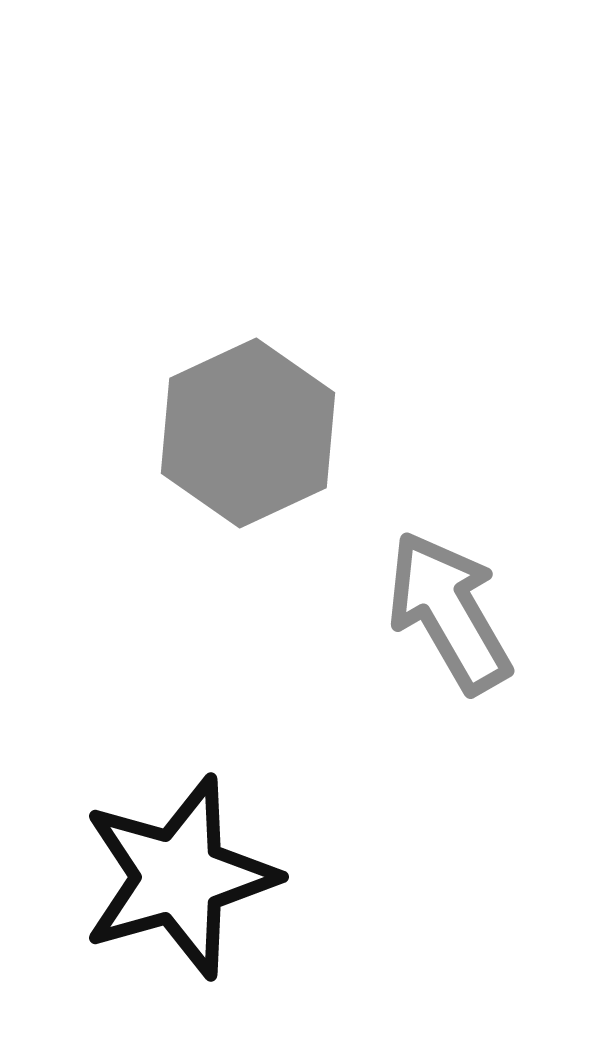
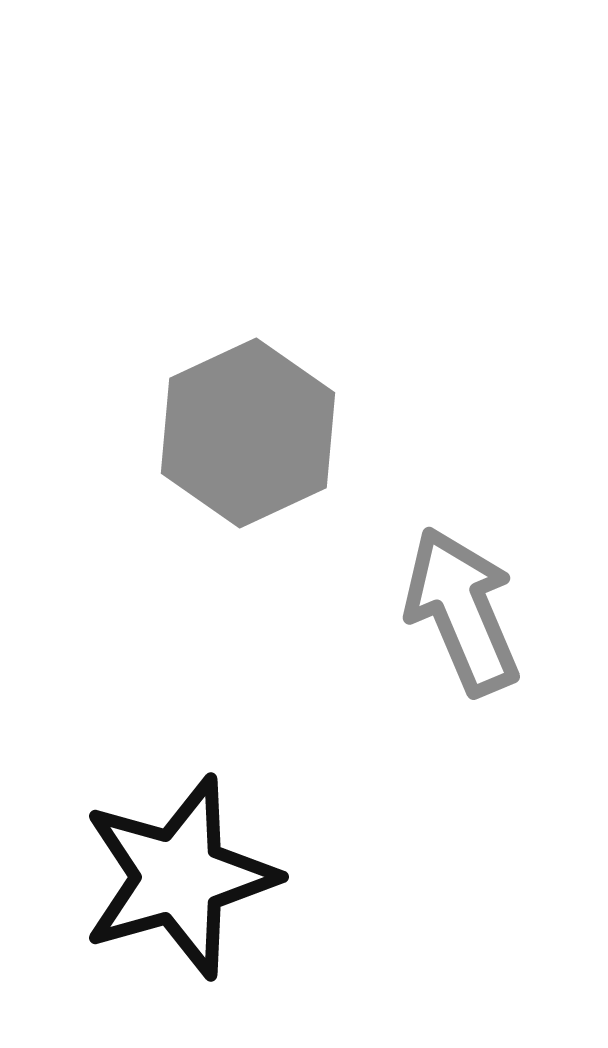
gray arrow: moved 13 px right, 1 px up; rotated 7 degrees clockwise
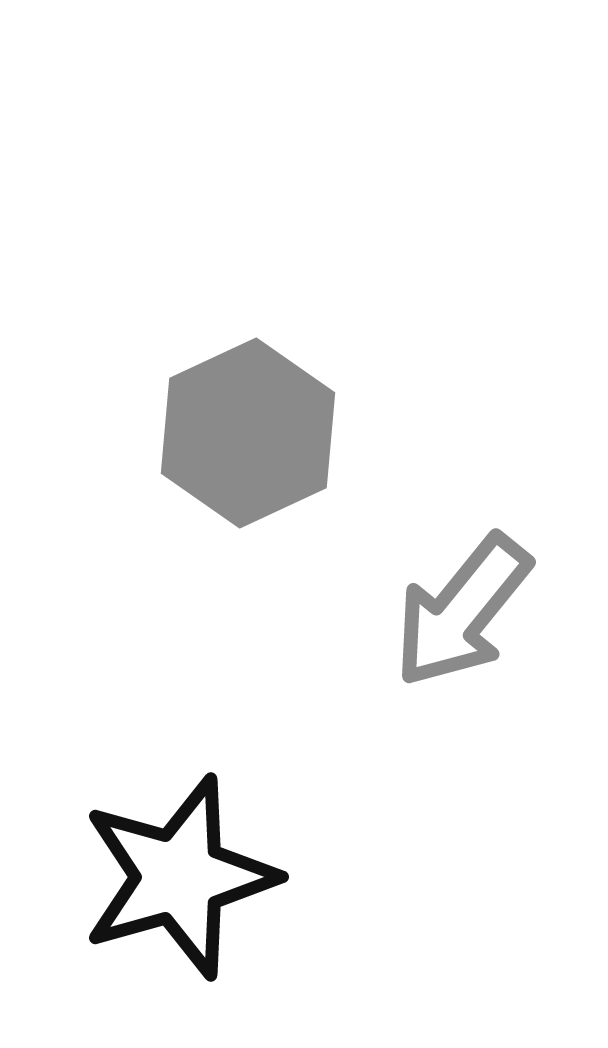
gray arrow: rotated 118 degrees counterclockwise
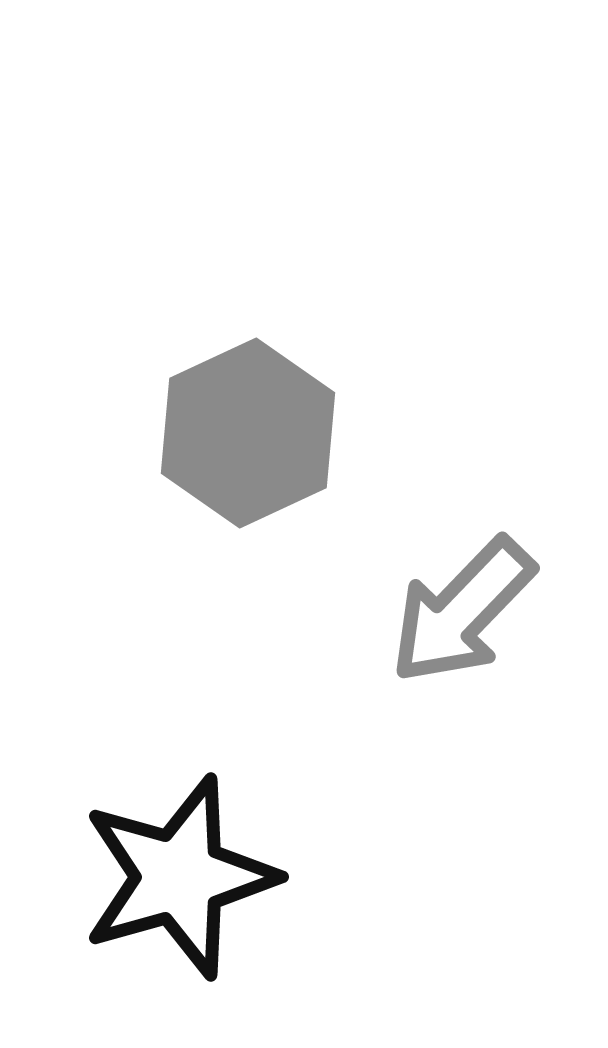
gray arrow: rotated 5 degrees clockwise
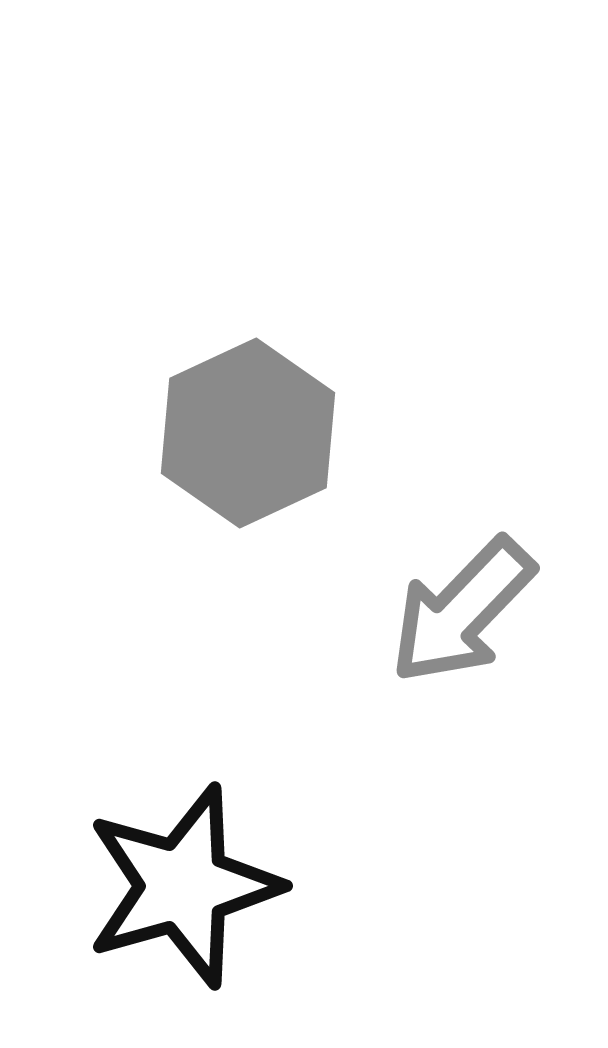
black star: moved 4 px right, 9 px down
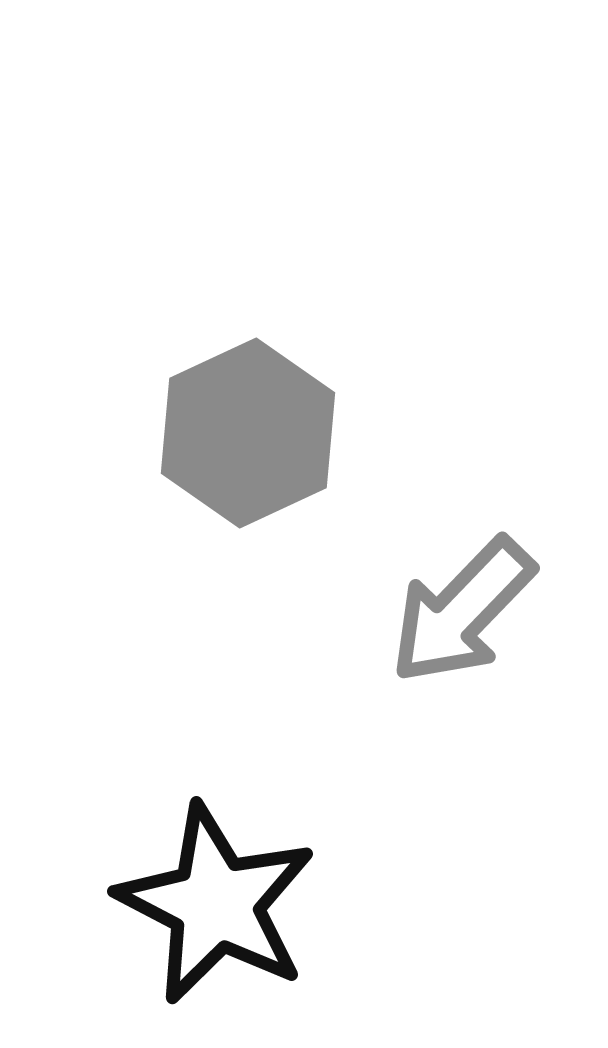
black star: moved 33 px right, 18 px down; rotated 29 degrees counterclockwise
